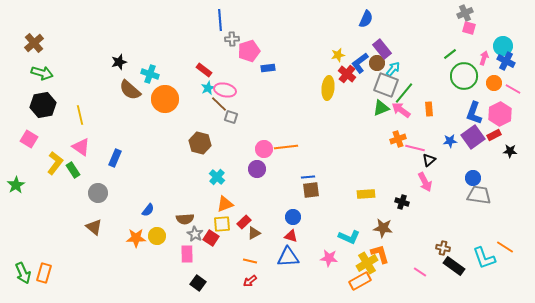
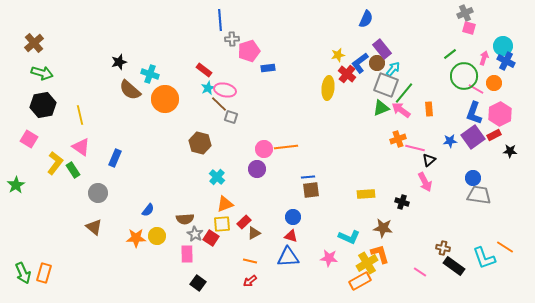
pink line at (513, 89): moved 37 px left
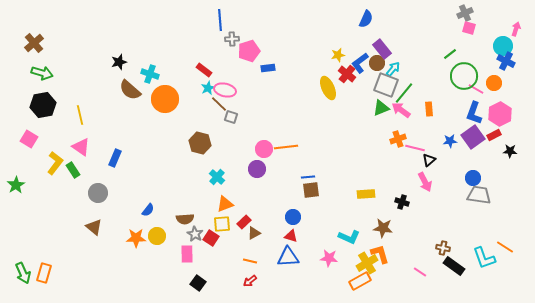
pink arrow at (484, 58): moved 32 px right, 29 px up
yellow ellipse at (328, 88): rotated 30 degrees counterclockwise
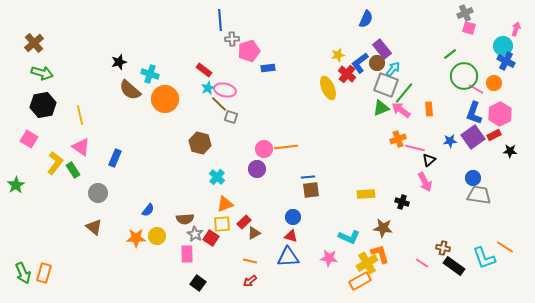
pink line at (420, 272): moved 2 px right, 9 px up
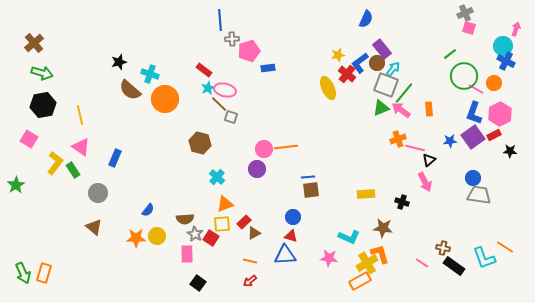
blue triangle at (288, 257): moved 3 px left, 2 px up
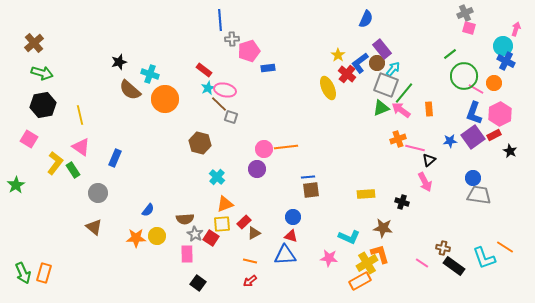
yellow star at (338, 55): rotated 24 degrees counterclockwise
black star at (510, 151): rotated 24 degrees clockwise
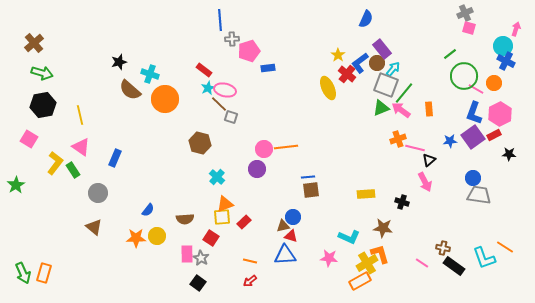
black star at (510, 151): moved 1 px left, 3 px down; rotated 24 degrees counterclockwise
yellow square at (222, 224): moved 7 px up
brown triangle at (254, 233): moved 29 px right, 7 px up; rotated 16 degrees clockwise
gray star at (195, 234): moved 6 px right, 24 px down
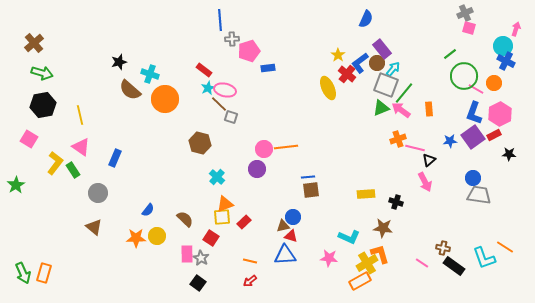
black cross at (402, 202): moved 6 px left
brown semicircle at (185, 219): rotated 132 degrees counterclockwise
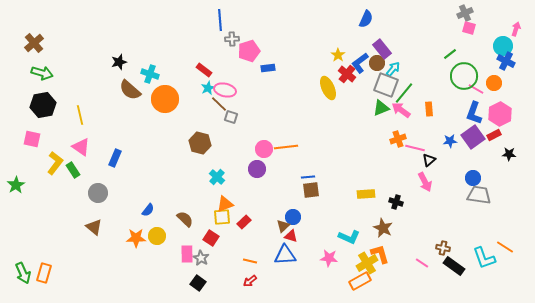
pink square at (29, 139): moved 3 px right; rotated 18 degrees counterclockwise
brown triangle at (283, 226): rotated 32 degrees counterclockwise
brown star at (383, 228): rotated 18 degrees clockwise
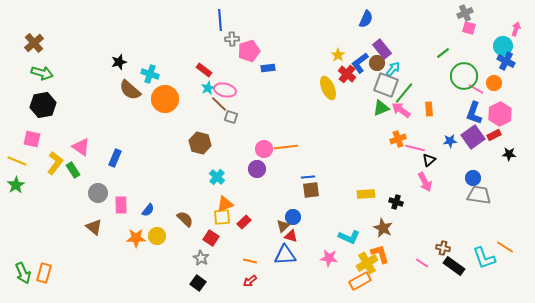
green line at (450, 54): moved 7 px left, 1 px up
yellow line at (80, 115): moved 63 px left, 46 px down; rotated 54 degrees counterclockwise
pink rectangle at (187, 254): moved 66 px left, 49 px up
